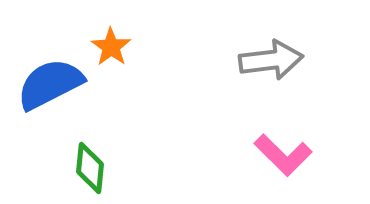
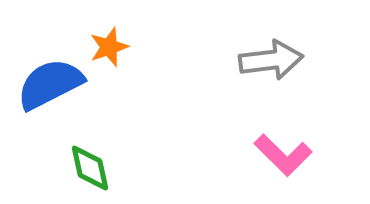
orange star: moved 2 px left; rotated 18 degrees clockwise
green diamond: rotated 18 degrees counterclockwise
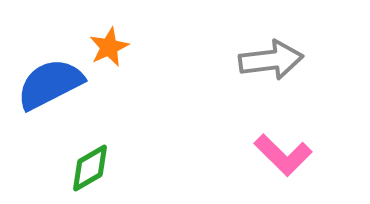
orange star: rotated 6 degrees counterclockwise
green diamond: rotated 72 degrees clockwise
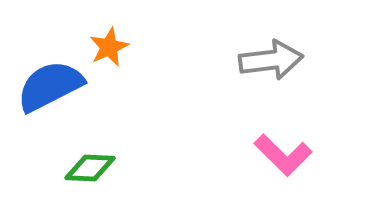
blue semicircle: moved 2 px down
green diamond: rotated 33 degrees clockwise
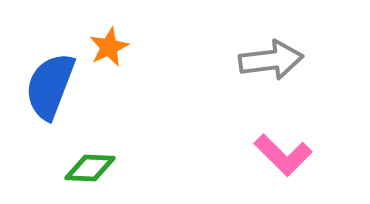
blue semicircle: rotated 42 degrees counterclockwise
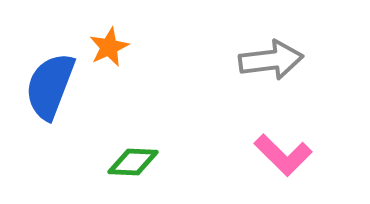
green diamond: moved 43 px right, 6 px up
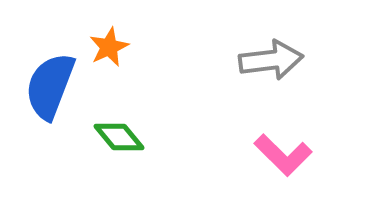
green diamond: moved 14 px left, 25 px up; rotated 48 degrees clockwise
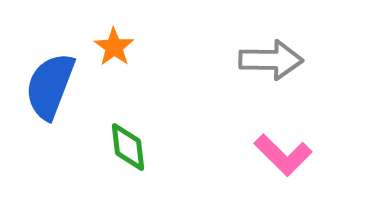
orange star: moved 5 px right; rotated 12 degrees counterclockwise
gray arrow: rotated 8 degrees clockwise
green diamond: moved 9 px right, 10 px down; rotated 33 degrees clockwise
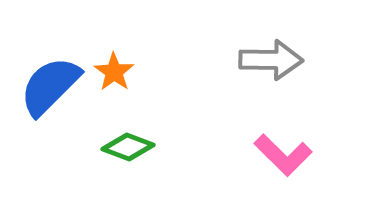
orange star: moved 25 px down
blue semicircle: rotated 24 degrees clockwise
green diamond: rotated 63 degrees counterclockwise
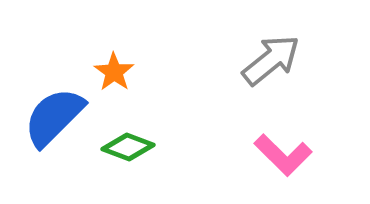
gray arrow: rotated 40 degrees counterclockwise
blue semicircle: moved 4 px right, 31 px down
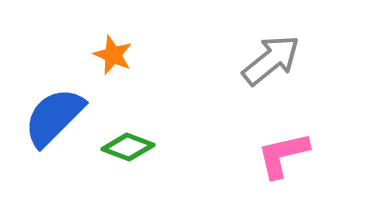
orange star: moved 1 px left, 17 px up; rotated 12 degrees counterclockwise
pink L-shape: rotated 122 degrees clockwise
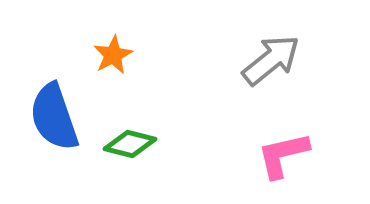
orange star: rotated 21 degrees clockwise
blue semicircle: rotated 64 degrees counterclockwise
green diamond: moved 2 px right, 3 px up; rotated 6 degrees counterclockwise
